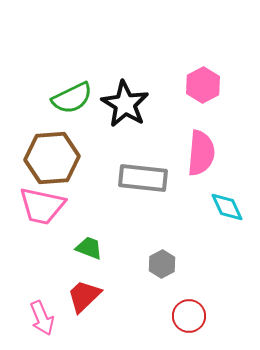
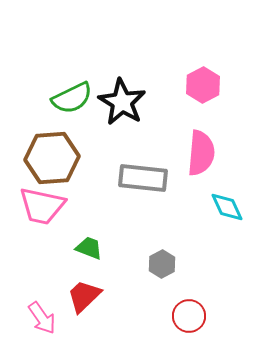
black star: moved 3 px left, 2 px up
pink arrow: rotated 12 degrees counterclockwise
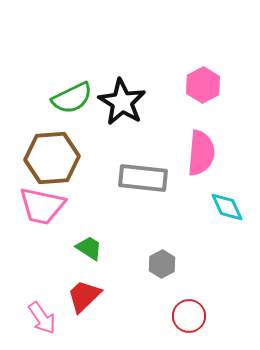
green trapezoid: rotated 12 degrees clockwise
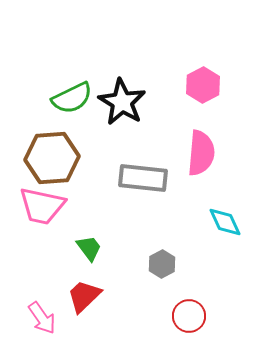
cyan diamond: moved 2 px left, 15 px down
green trapezoid: rotated 20 degrees clockwise
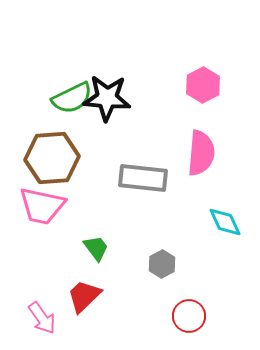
black star: moved 15 px left, 4 px up; rotated 27 degrees counterclockwise
green trapezoid: moved 7 px right
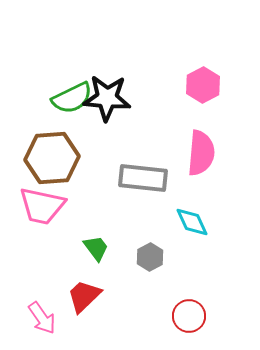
cyan diamond: moved 33 px left
gray hexagon: moved 12 px left, 7 px up
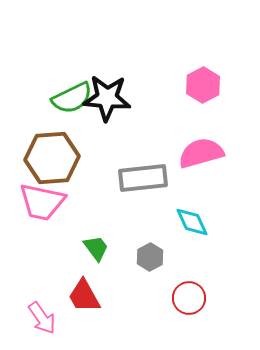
pink semicircle: rotated 111 degrees counterclockwise
gray rectangle: rotated 12 degrees counterclockwise
pink trapezoid: moved 4 px up
red trapezoid: rotated 75 degrees counterclockwise
red circle: moved 18 px up
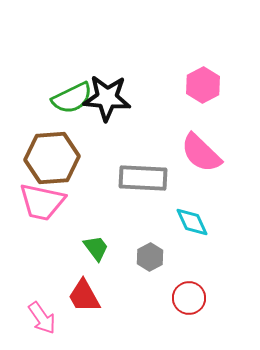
pink semicircle: rotated 120 degrees counterclockwise
gray rectangle: rotated 9 degrees clockwise
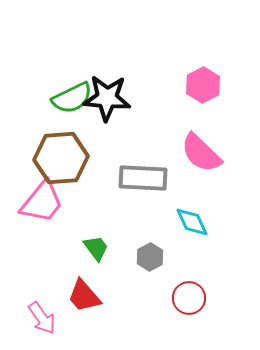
brown hexagon: moved 9 px right
pink trapezoid: rotated 63 degrees counterclockwise
red trapezoid: rotated 12 degrees counterclockwise
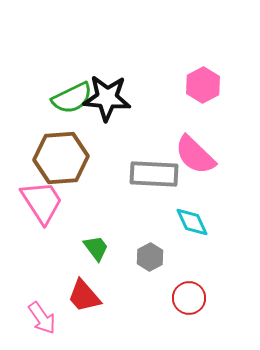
pink semicircle: moved 6 px left, 2 px down
gray rectangle: moved 11 px right, 4 px up
pink trapezoid: rotated 72 degrees counterclockwise
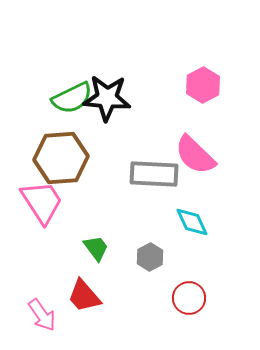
pink arrow: moved 3 px up
